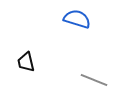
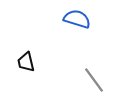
gray line: rotated 32 degrees clockwise
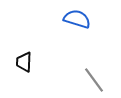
black trapezoid: moved 2 px left; rotated 15 degrees clockwise
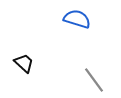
black trapezoid: moved 1 px down; rotated 130 degrees clockwise
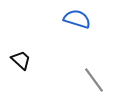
black trapezoid: moved 3 px left, 3 px up
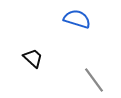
black trapezoid: moved 12 px right, 2 px up
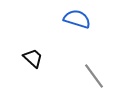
gray line: moved 4 px up
